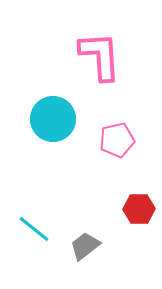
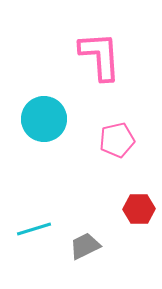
cyan circle: moved 9 px left
cyan line: rotated 56 degrees counterclockwise
gray trapezoid: rotated 12 degrees clockwise
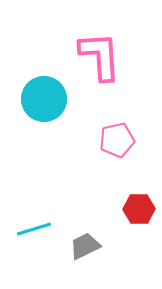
cyan circle: moved 20 px up
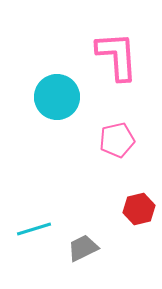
pink L-shape: moved 17 px right
cyan circle: moved 13 px right, 2 px up
red hexagon: rotated 12 degrees counterclockwise
gray trapezoid: moved 2 px left, 2 px down
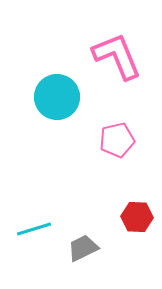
pink L-shape: rotated 18 degrees counterclockwise
red hexagon: moved 2 px left, 8 px down; rotated 16 degrees clockwise
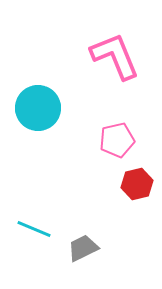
pink L-shape: moved 2 px left
cyan circle: moved 19 px left, 11 px down
red hexagon: moved 33 px up; rotated 16 degrees counterclockwise
cyan line: rotated 40 degrees clockwise
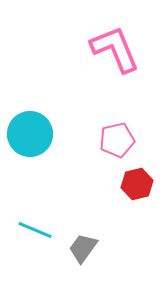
pink L-shape: moved 7 px up
cyan circle: moved 8 px left, 26 px down
cyan line: moved 1 px right, 1 px down
gray trapezoid: rotated 28 degrees counterclockwise
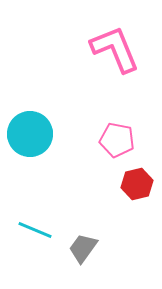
pink pentagon: rotated 24 degrees clockwise
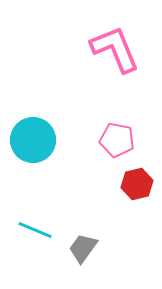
cyan circle: moved 3 px right, 6 px down
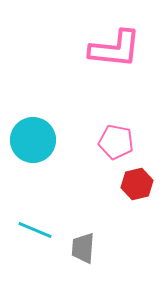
pink L-shape: rotated 118 degrees clockwise
pink pentagon: moved 1 px left, 2 px down
gray trapezoid: rotated 32 degrees counterclockwise
